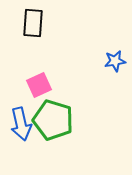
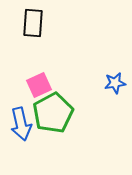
blue star: moved 22 px down
green pentagon: moved 7 px up; rotated 27 degrees clockwise
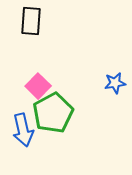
black rectangle: moved 2 px left, 2 px up
pink square: moved 1 px left, 1 px down; rotated 20 degrees counterclockwise
blue arrow: moved 2 px right, 6 px down
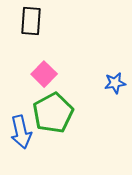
pink square: moved 6 px right, 12 px up
blue arrow: moved 2 px left, 2 px down
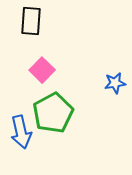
pink square: moved 2 px left, 4 px up
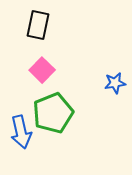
black rectangle: moved 7 px right, 4 px down; rotated 8 degrees clockwise
green pentagon: rotated 6 degrees clockwise
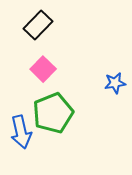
black rectangle: rotated 32 degrees clockwise
pink square: moved 1 px right, 1 px up
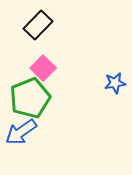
pink square: moved 1 px up
green pentagon: moved 23 px left, 15 px up
blue arrow: rotated 68 degrees clockwise
